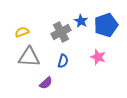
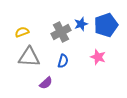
blue star: moved 3 px down; rotated 24 degrees clockwise
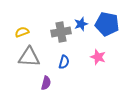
blue pentagon: moved 1 px right, 1 px up; rotated 30 degrees clockwise
gray cross: rotated 18 degrees clockwise
blue semicircle: moved 1 px right, 1 px down
purple semicircle: rotated 32 degrees counterclockwise
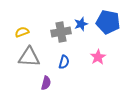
blue pentagon: moved 1 px right, 2 px up
pink star: rotated 21 degrees clockwise
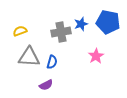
yellow semicircle: moved 2 px left, 1 px up
pink star: moved 2 px left, 1 px up
blue semicircle: moved 12 px left
purple semicircle: moved 2 px down; rotated 48 degrees clockwise
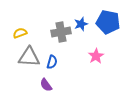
yellow semicircle: moved 2 px down
purple semicircle: rotated 80 degrees clockwise
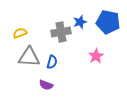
blue star: moved 1 px left, 2 px up
purple semicircle: rotated 32 degrees counterclockwise
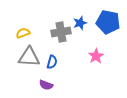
blue star: moved 1 px down
yellow semicircle: moved 3 px right
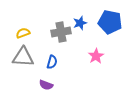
blue pentagon: moved 2 px right
gray triangle: moved 6 px left
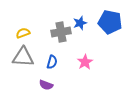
pink star: moved 11 px left, 6 px down
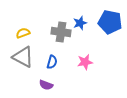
gray cross: rotated 18 degrees clockwise
gray triangle: rotated 25 degrees clockwise
pink star: rotated 21 degrees clockwise
